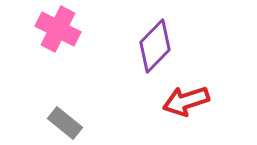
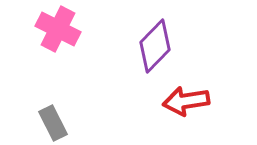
red arrow: rotated 9 degrees clockwise
gray rectangle: moved 12 px left; rotated 24 degrees clockwise
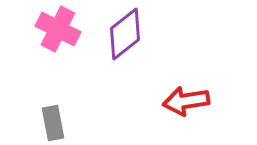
purple diamond: moved 30 px left, 12 px up; rotated 8 degrees clockwise
gray rectangle: rotated 16 degrees clockwise
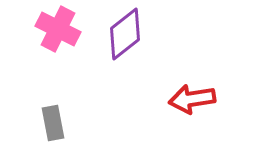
red arrow: moved 6 px right, 2 px up
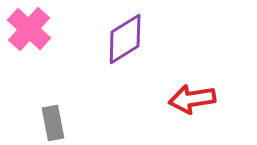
pink cross: moved 29 px left; rotated 15 degrees clockwise
purple diamond: moved 5 px down; rotated 6 degrees clockwise
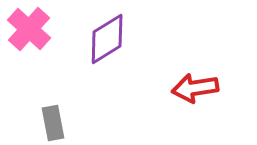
purple diamond: moved 18 px left
red arrow: moved 3 px right, 11 px up
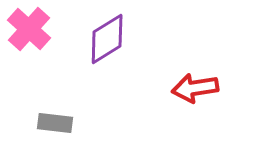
gray rectangle: moved 2 px right; rotated 72 degrees counterclockwise
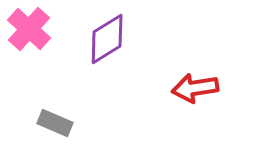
gray rectangle: rotated 16 degrees clockwise
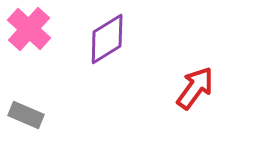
red arrow: rotated 135 degrees clockwise
gray rectangle: moved 29 px left, 8 px up
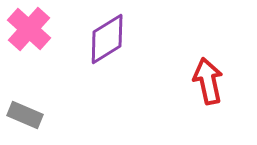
red arrow: moved 13 px right, 7 px up; rotated 48 degrees counterclockwise
gray rectangle: moved 1 px left
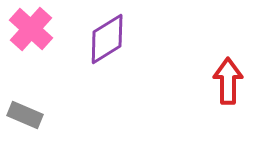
pink cross: moved 2 px right
red arrow: moved 20 px right; rotated 12 degrees clockwise
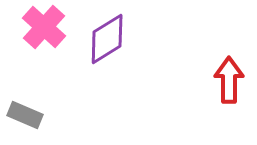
pink cross: moved 13 px right, 2 px up
red arrow: moved 1 px right, 1 px up
